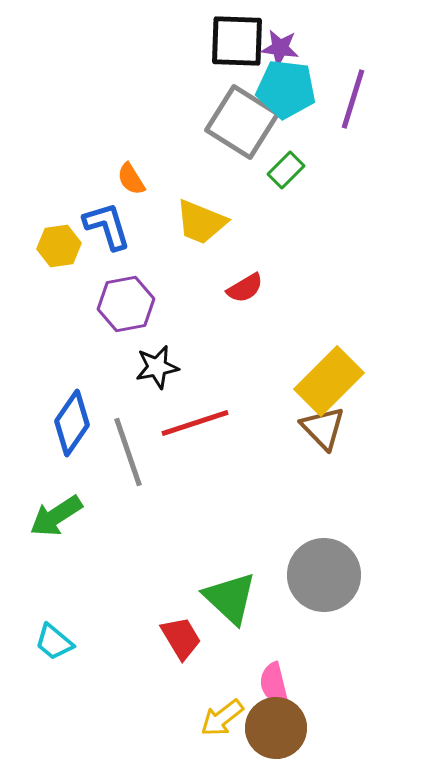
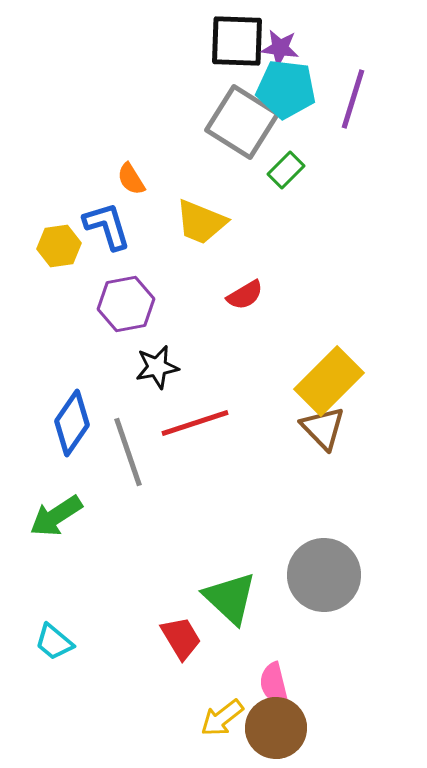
red semicircle: moved 7 px down
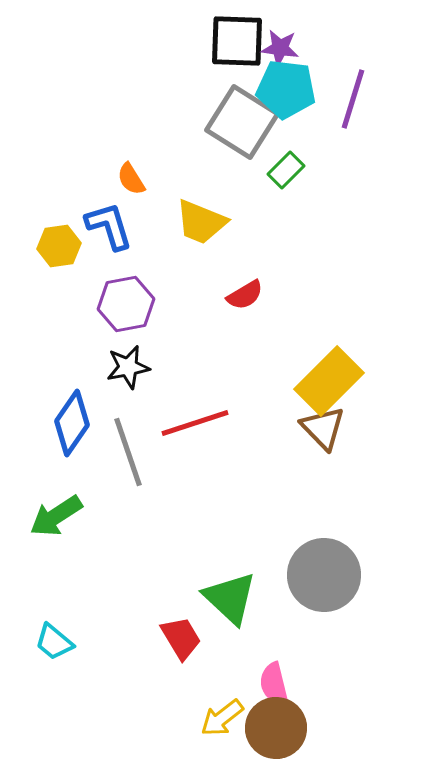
blue L-shape: moved 2 px right
black star: moved 29 px left
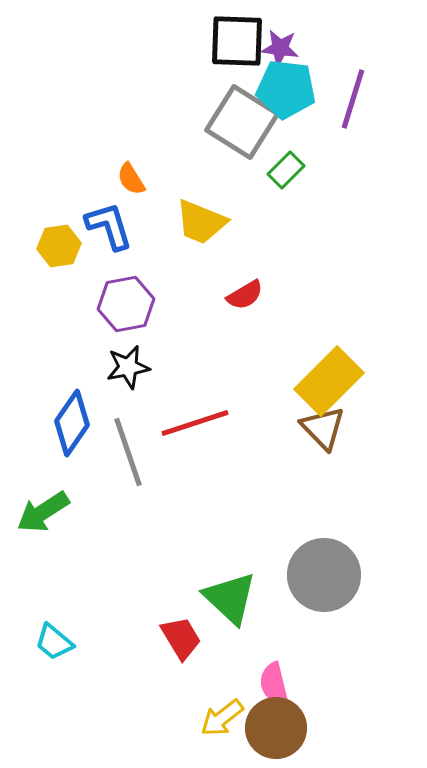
green arrow: moved 13 px left, 4 px up
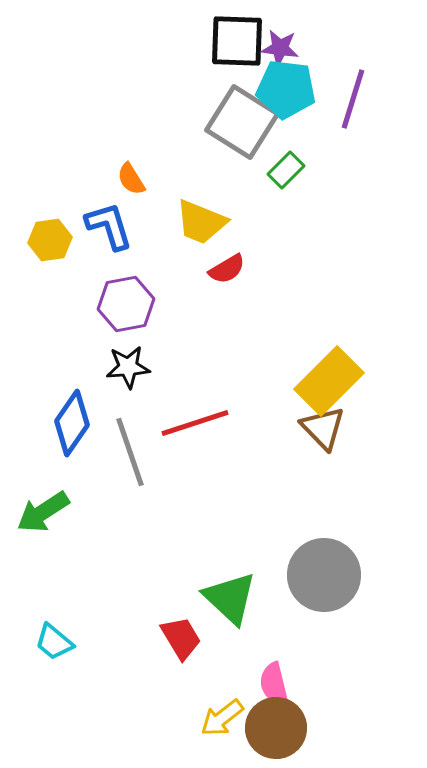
yellow hexagon: moved 9 px left, 6 px up
red semicircle: moved 18 px left, 26 px up
black star: rotated 6 degrees clockwise
gray line: moved 2 px right
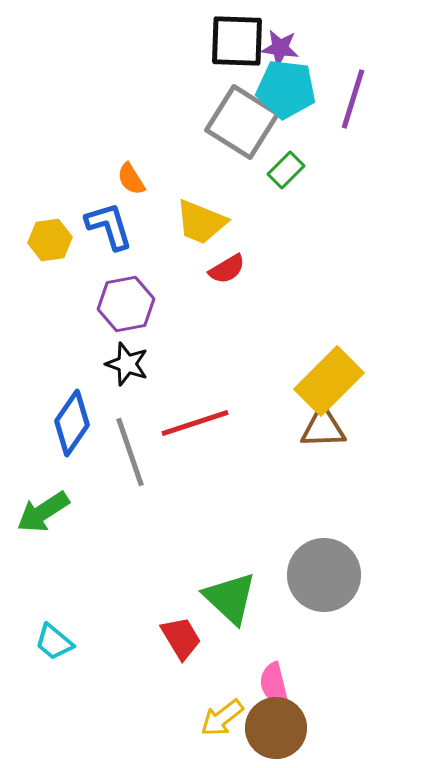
black star: moved 1 px left, 3 px up; rotated 24 degrees clockwise
brown triangle: rotated 48 degrees counterclockwise
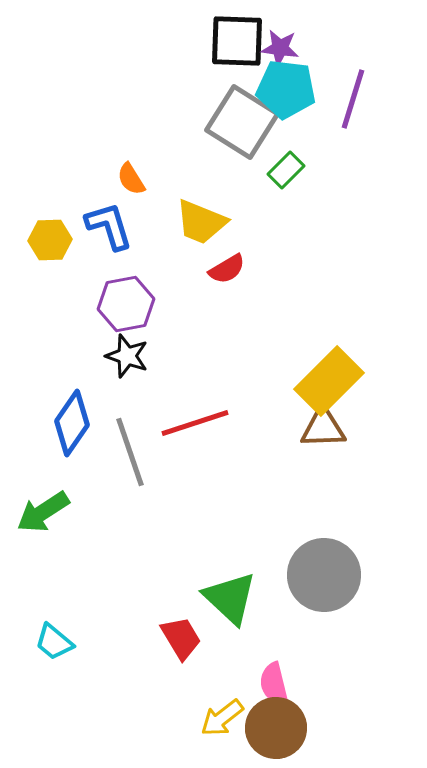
yellow hexagon: rotated 6 degrees clockwise
black star: moved 8 px up
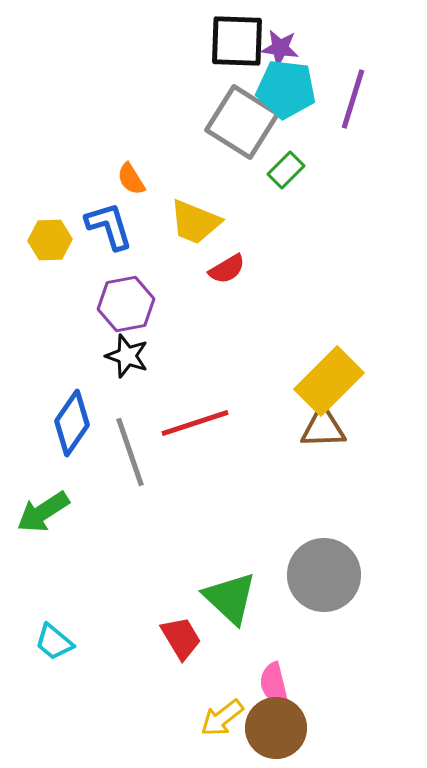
yellow trapezoid: moved 6 px left
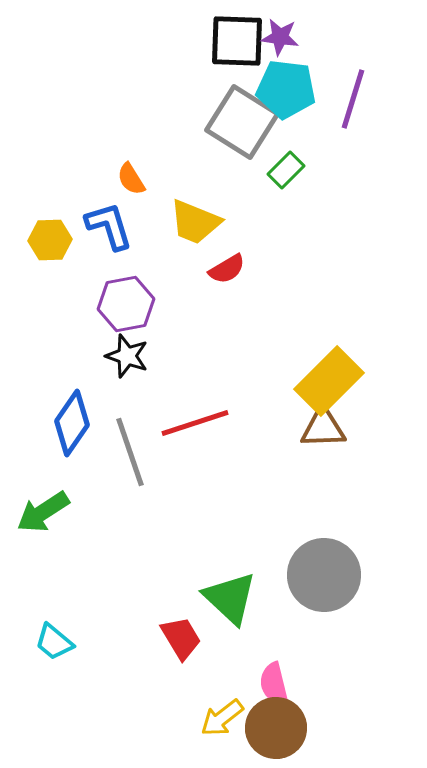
purple star: moved 11 px up
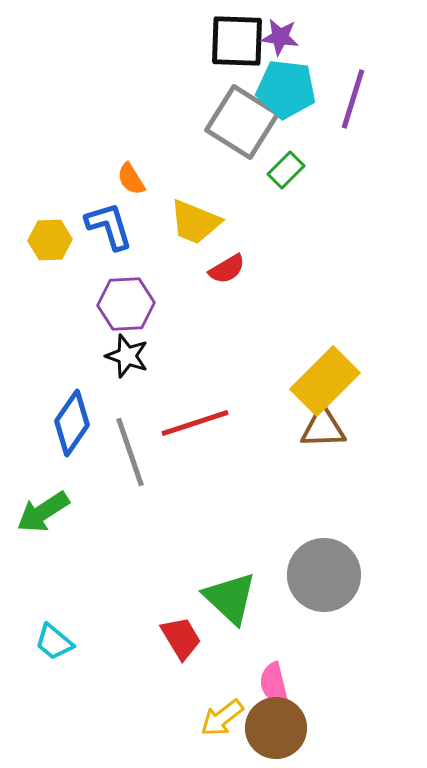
purple hexagon: rotated 8 degrees clockwise
yellow rectangle: moved 4 px left
